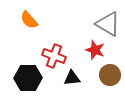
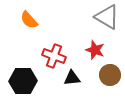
gray triangle: moved 1 px left, 7 px up
black hexagon: moved 5 px left, 3 px down
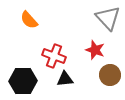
gray triangle: moved 1 px right, 1 px down; rotated 16 degrees clockwise
black triangle: moved 7 px left, 1 px down
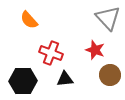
red cross: moved 3 px left, 3 px up
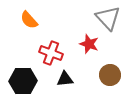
red star: moved 6 px left, 6 px up
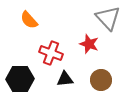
brown circle: moved 9 px left, 5 px down
black hexagon: moved 3 px left, 2 px up
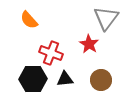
gray triangle: moved 2 px left; rotated 20 degrees clockwise
red star: rotated 12 degrees clockwise
black hexagon: moved 13 px right
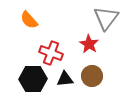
brown circle: moved 9 px left, 4 px up
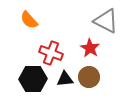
gray triangle: moved 3 px down; rotated 40 degrees counterclockwise
red star: moved 1 px right, 4 px down
brown circle: moved 3 px left, 1 px down
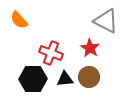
orange semicircle: moved 10 px left
